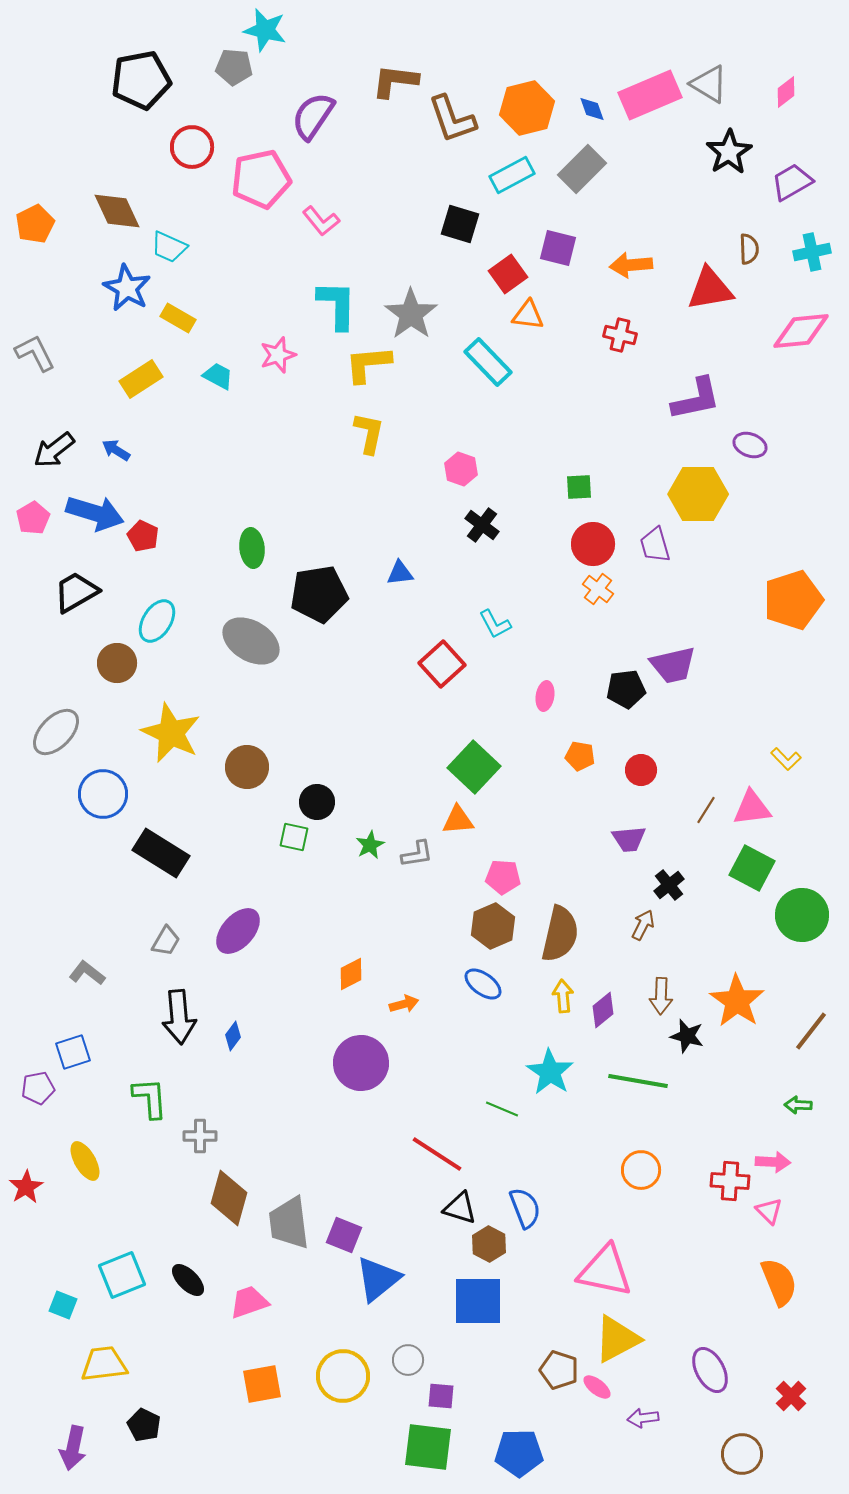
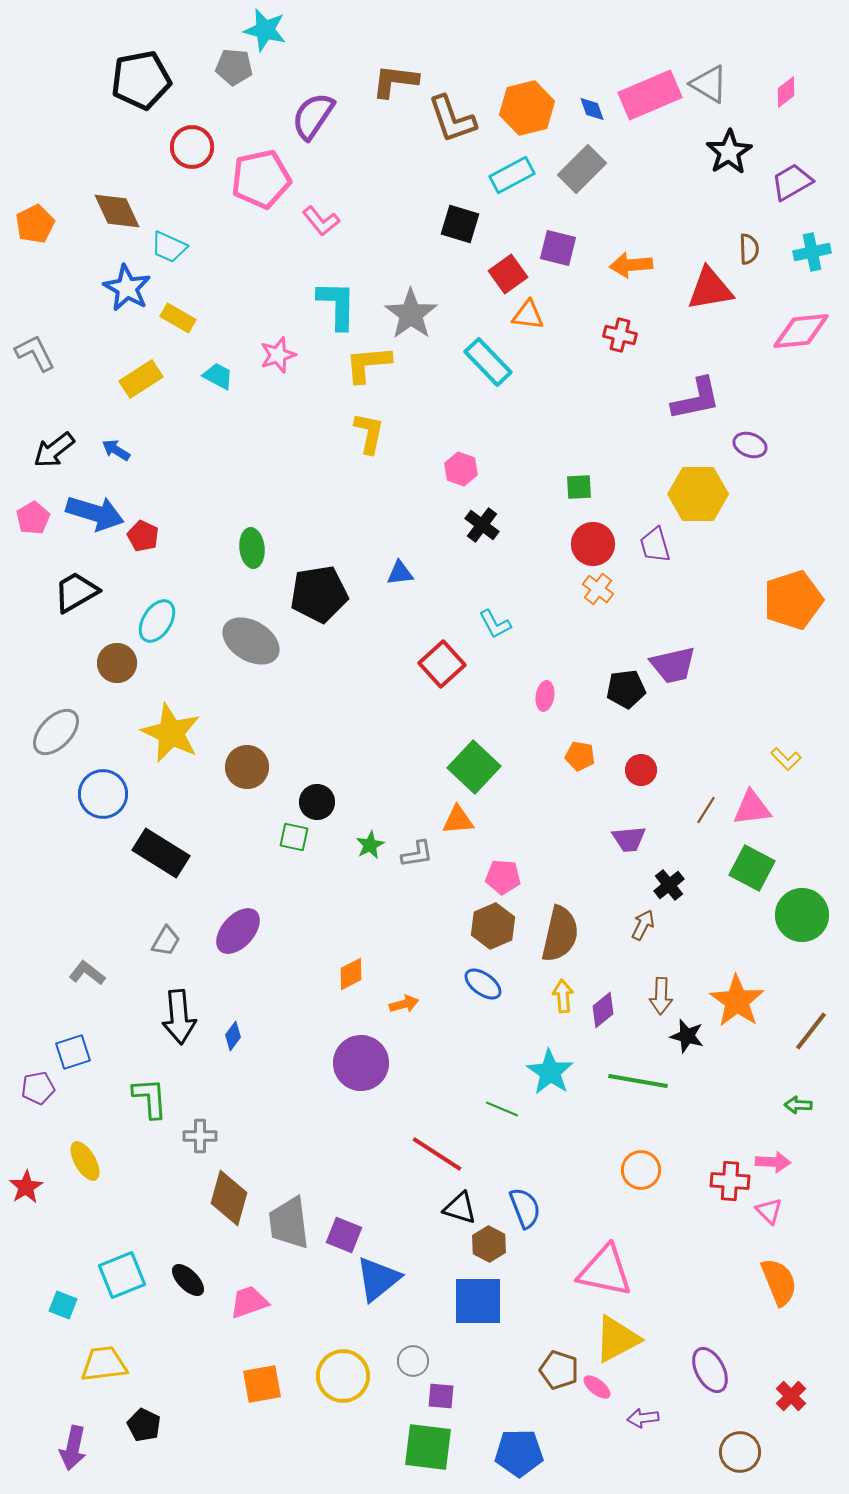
gray circle at (408, 1360): moved 5 px right, 1 px down
brown circle at (742, 1454): moved 2 px left, 2 px up
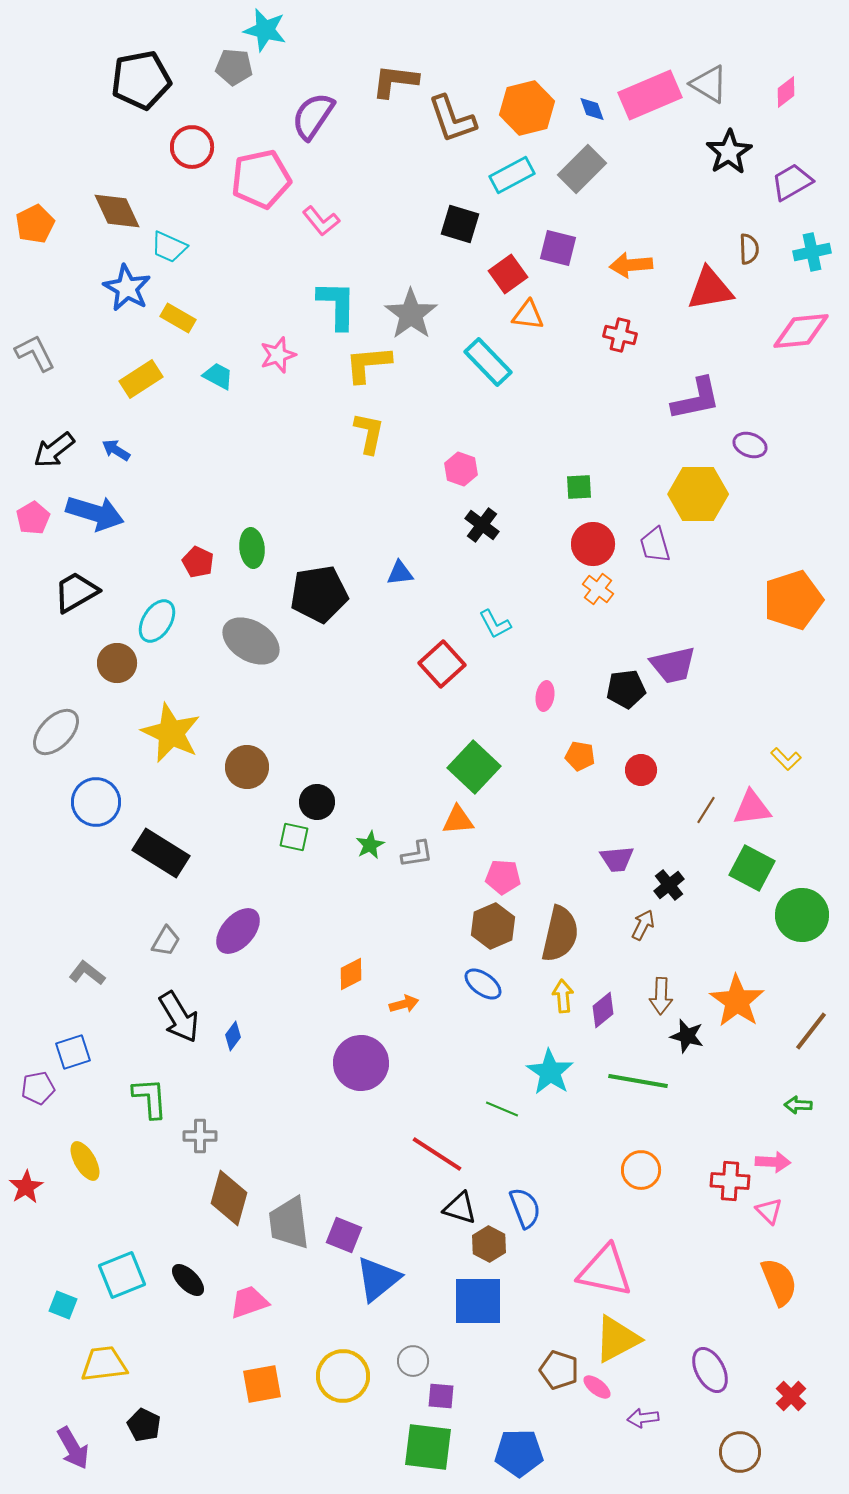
red pentagon at (143, 536): moved 55 px right, 26 px down
blue circle at (103, 794): moved 7 px left, 8 px down
purple trapezoid at (629, 839): moved 12 px left, 20 px down
black arrow at (179, 1017): rotated 26 degrees counterclockwise
purple arrow at (73, 1448): rotated 42 degrees counterclockwise
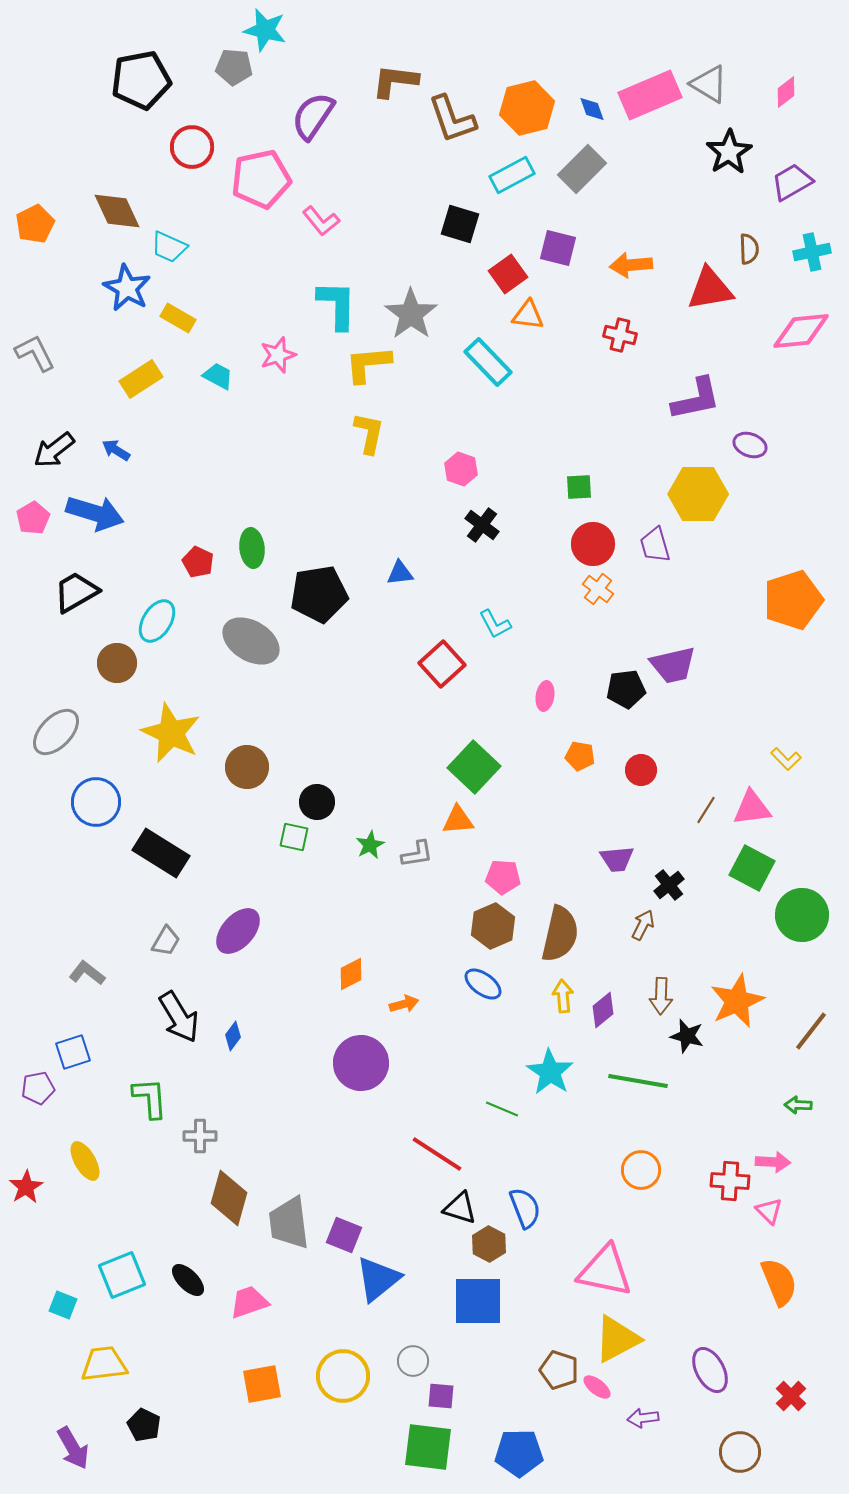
orange star at (737, 1001): rotated 14 degrees clockwise
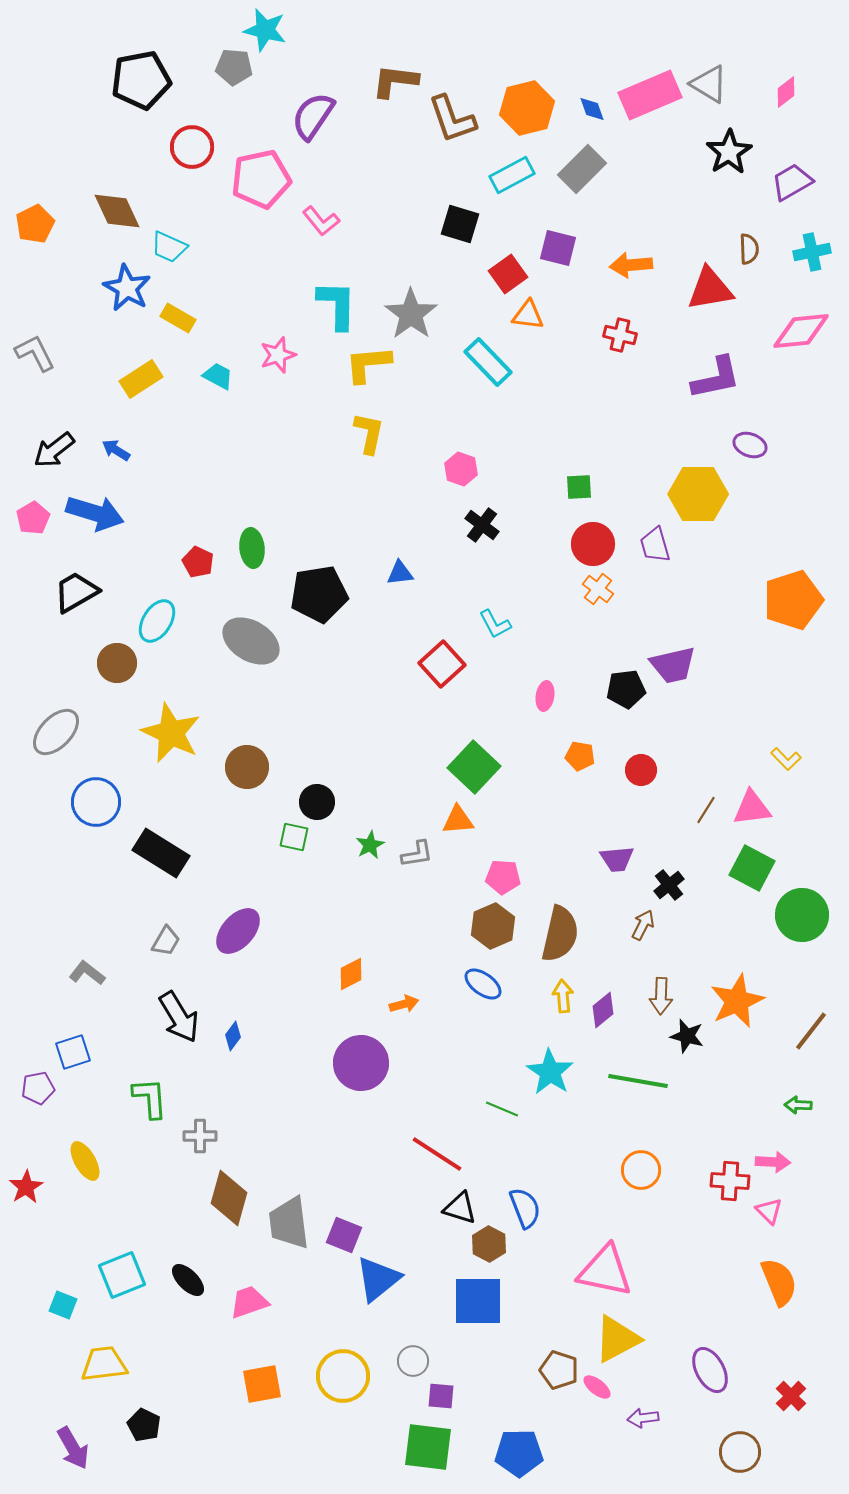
purple L-shape at (696, 399): moved 20 px right, 21 px up
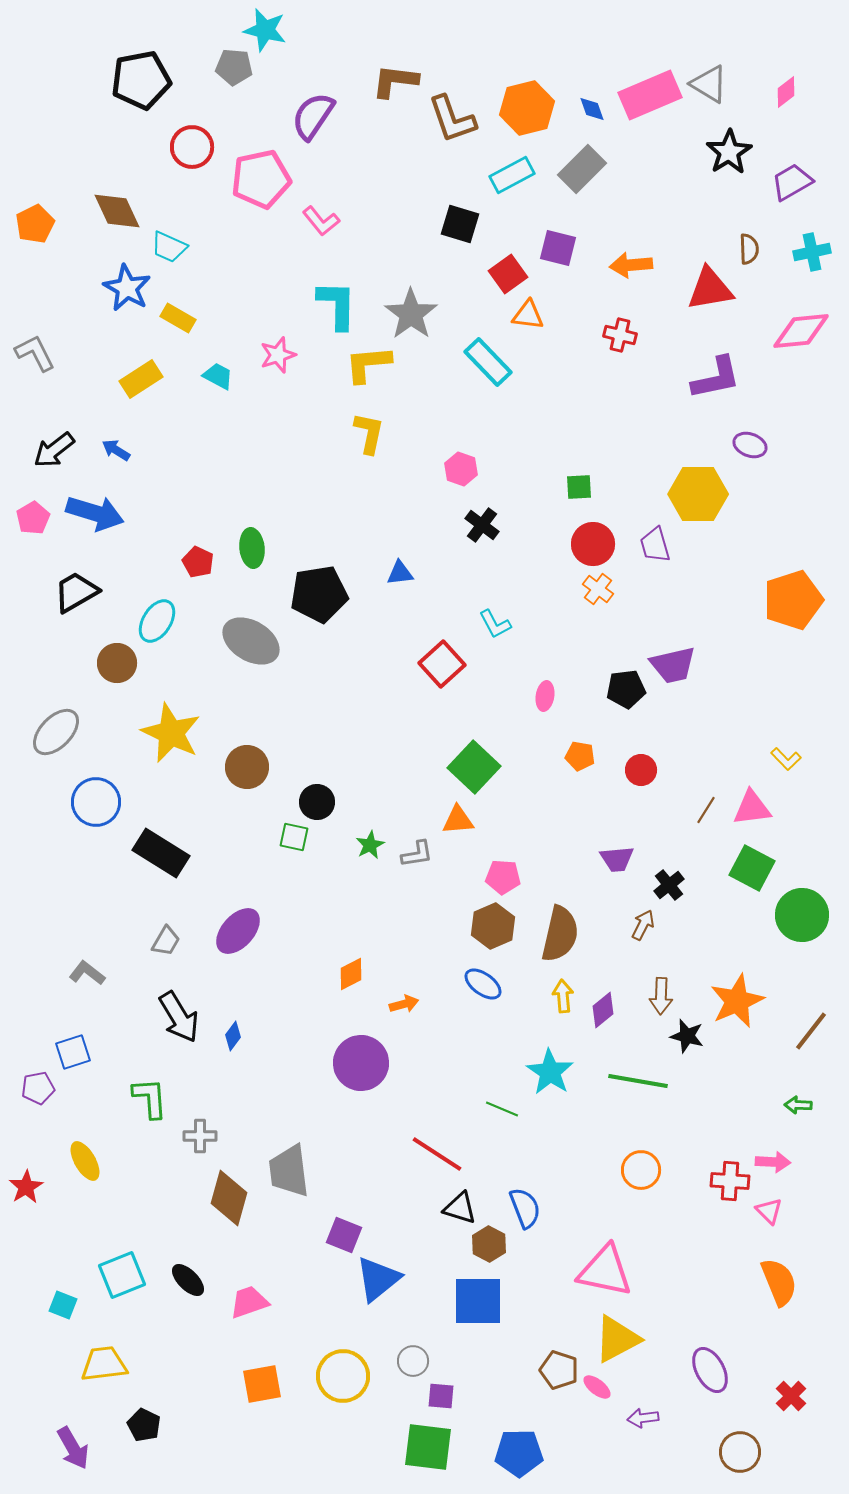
gray trapezoid at (289, 1223): moved 52 px up
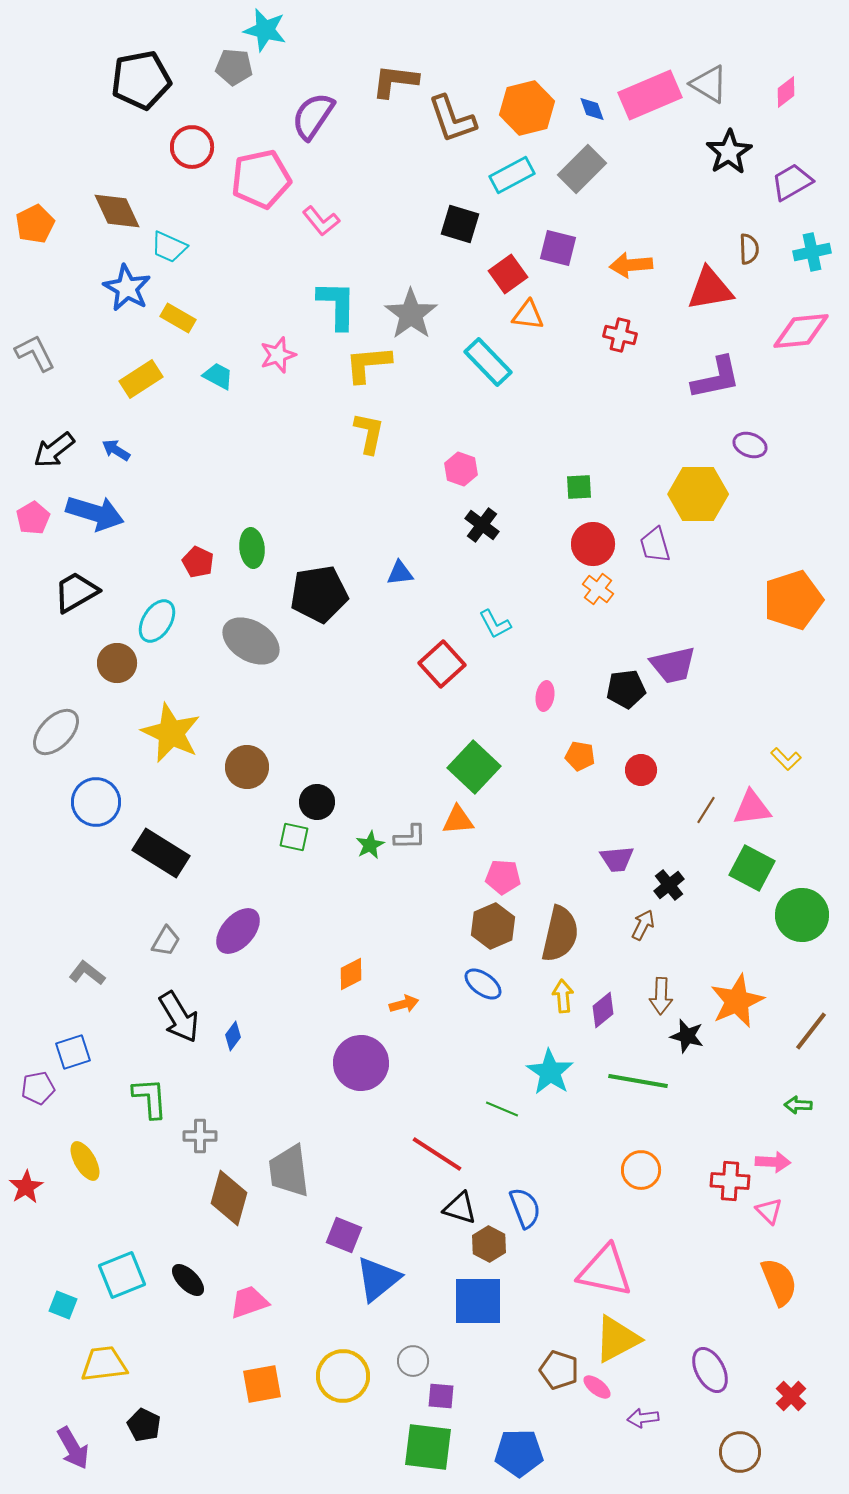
gray L-shape at (417, 854): moved 7 px left, 17 px up; rotated 8 degrees clockwise
